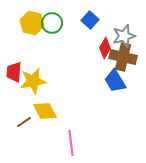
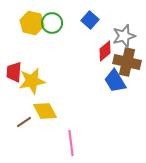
red diamond: moved 3 px down; rotated 20 degrees clockwise
brown cross: moved 4 px right, 5 px down
yellow star: moved 1 px left
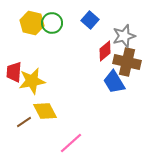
blue trapezoid: moved 1 px left, 1 px down
pink line: rotated 55 degrees clockwise
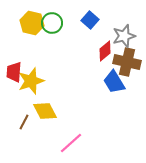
yellow star: moved 1 px left; rotated 8 degrees counterclockwise
brown line: rotated 28 degrees counterclockwise
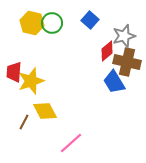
red diamond: moved 2 px right
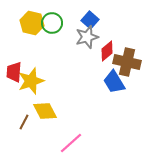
gray star: moved 37 px left, 1 px down
